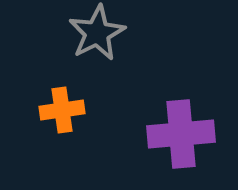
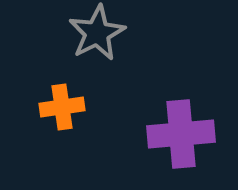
orange cross: moved 3 px up
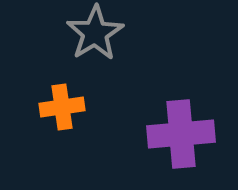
gray star: moved 2 px left; rotated 4 degrees counterclockwise
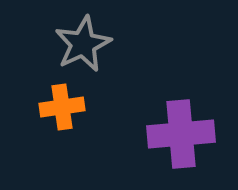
gray star: moved 12 px left, 11 px down; rotated 6 degrees clockwise
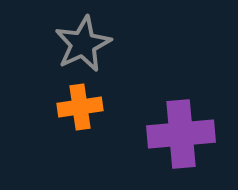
orange cross: moved 18 px right
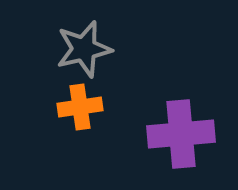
gray star: moved 1 px right, 5 px down; rotated 12 degrees clockwise
